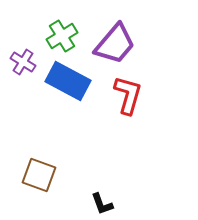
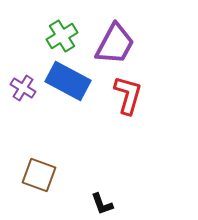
purple trapezoid: rotated 12 degrees counterclockwise
purple cross: moved 26 px down
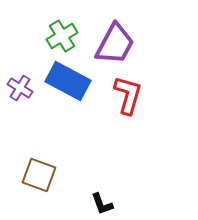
purple cross: moved 3 px left
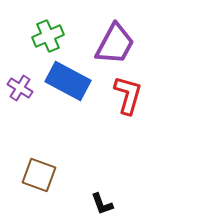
green cross: moved 14 px left; rotated 8 degrees clockwise
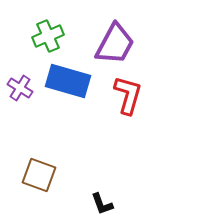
blue rectangle: rotated 12 degrees counterclockwise
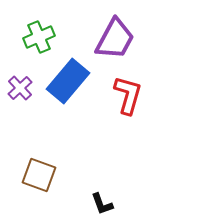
green cross: moved 9 px left, 1 px down
purple trapezoid: moved 5 px up
blue rectangle: rotated 66 degrees counterclockwise
purple cross: rotated 15 degrees clockwise
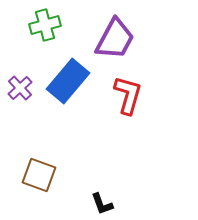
green cross: moved 6 px right, 12 px up; rotated 8 degrees clockwise
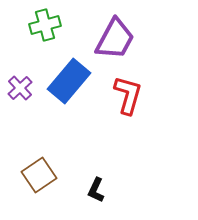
blue rectangle: moved 1 px right
brown square: rotated 36 degrees clockwise
black L-shape: moved 6 px left, 14 px up; rotated 45 degrees clockwise
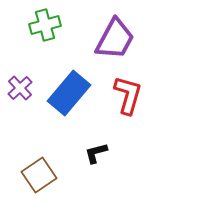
blue rectangle: moved 12 px down
black L-shape: moved 37 px up; rotated 50 degrees clockwise
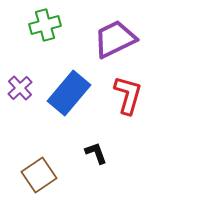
purple trapezoid: rotated 144 degrees counterclockwise
black L-shape: rotated 85 degrees clockwise
